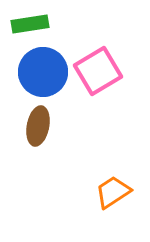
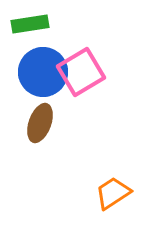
pink square: moved 17 px left, 1 px down
brown ellipse: moved 2 px right, 3 px up; rotated 9 degrees clockwise
orange trapezoid: moved 1 px down
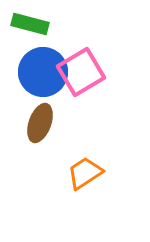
green rectangle: rotated 24 degrees clockwise
orange trapezoid: moved 28 px left, 20 px up
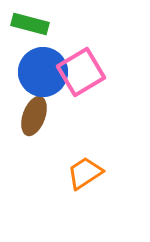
brown ellipse: moved 6 px left, 7 px up
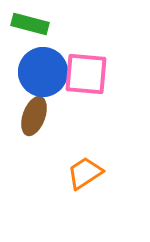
pink square: moved 5 px right, 2 px down; rotated 36 degrees clockwise
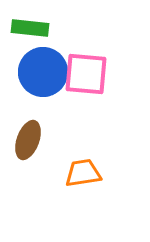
green rectangle: moved 4 px down; rotated 9 degrees counterclockwise
brown ellipse: moved 6 px left, 24 px down
orange trapezoid: moved 2 px left; rotated 24 degrees clockwise
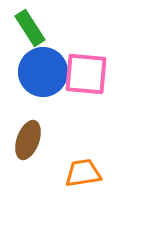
green rectangle: rotated 51 degrees clockwise
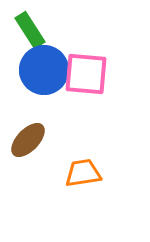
green rectangle: moved 2 px down
blue circle: moved 1 px right, 2 px up
brown ellipse: rotated 24 degrees clockwise
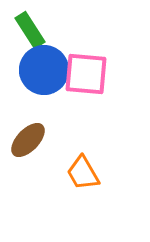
orange trapezoid: rotated 111 degrees counterclockwise
